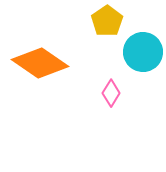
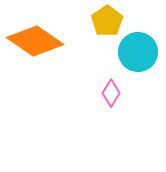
cyan circle: moved 5 px left
orange diamond: moved 5 px left, 22 px up
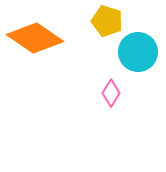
yellow pentagon: rotated 20 degrees counterclockwise
orange diamond: moved 3 px up
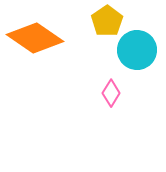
yellow pentagon: rotated 20 degrees clockwise
cyan circle: moved 1 px left, 2 px up
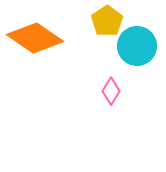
cyan circle: moved 4 px up
pink diamond: moved 2 px up
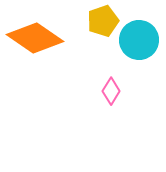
yellow pentagon: moved 4 px left; rotated 16 degrees clockwise
cyan circle: moved 2 px right, 6 px up
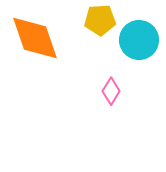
yellow pentagon: moved 3 px left, 1 px up; rotated 16 degrees clockwise
orange diamond: rotated 36 degrees clockwise
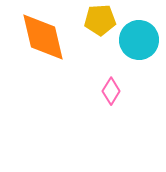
orange diamond: moved 8 px right, 1 px up; rotated 6 degrees clockwise
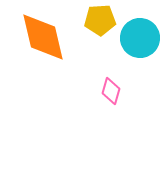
cyan circle: moved 1 px right, 2 px up
pink diamond: rotated 16 degrees counterclockwise
